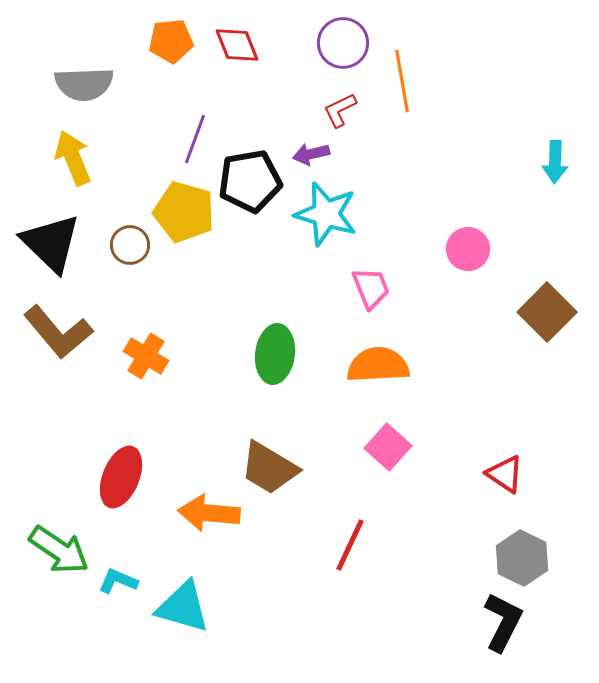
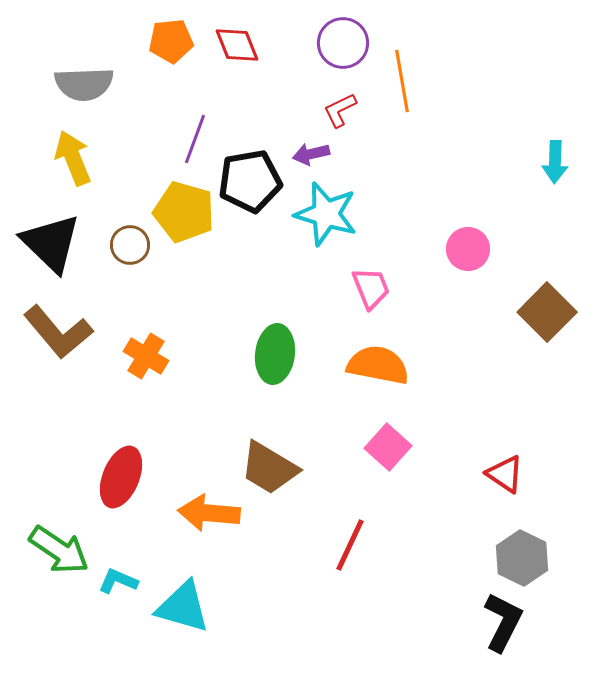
orange semicircle: rotated 14 degrees clockwise
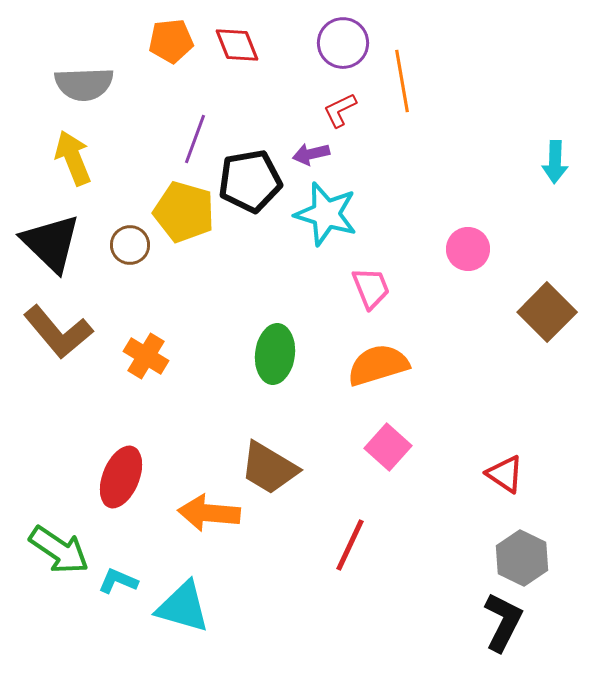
orange semicircle: rotated 28 degrees counterclockwise
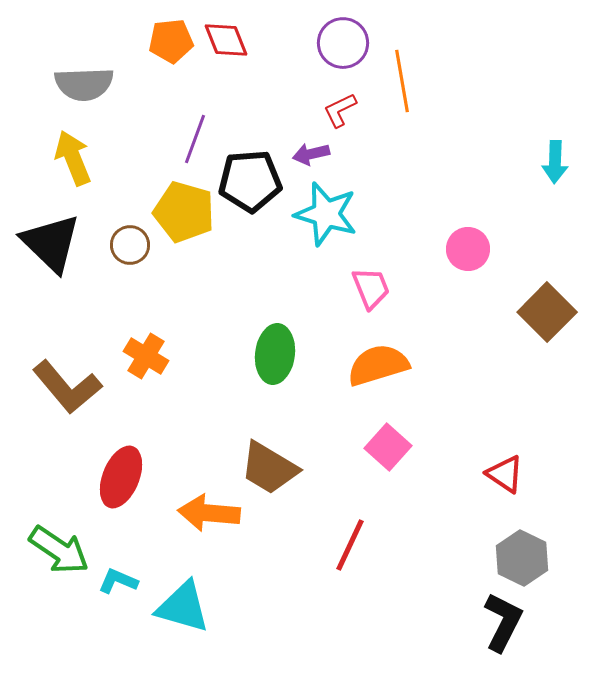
red diamond: moved 11 px left, 5 px up
black pentagon: rotated 6 degrees clockwise
brown L-shape: moved 9 px right, 55 px down
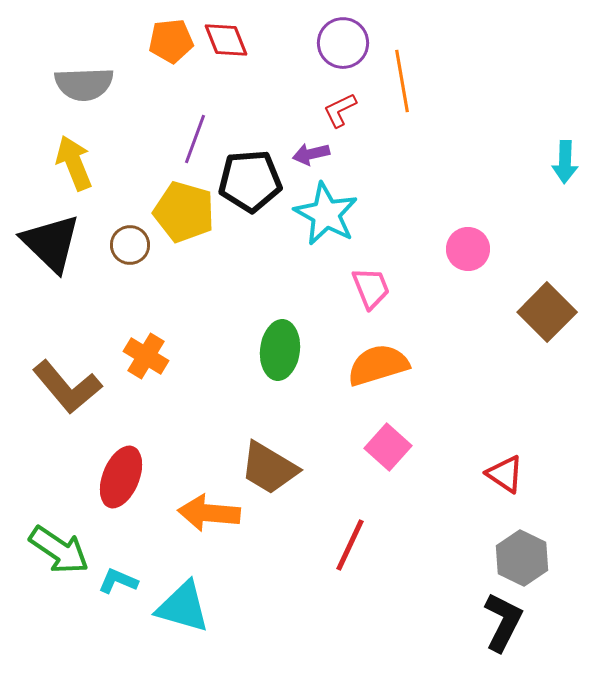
yellow arrow: moved 1 px right, 5 px down
cyan arrow: moved 10 px right
cyan star: rotated 12 degrees clockwise
green ellipse: moved 5 px right, 4 px up
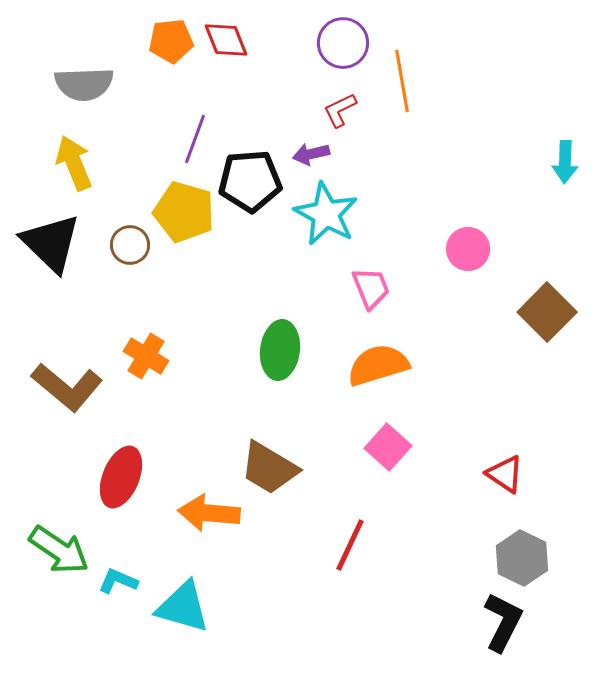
brown L-shape: rotated 10 degrees counterclockwise
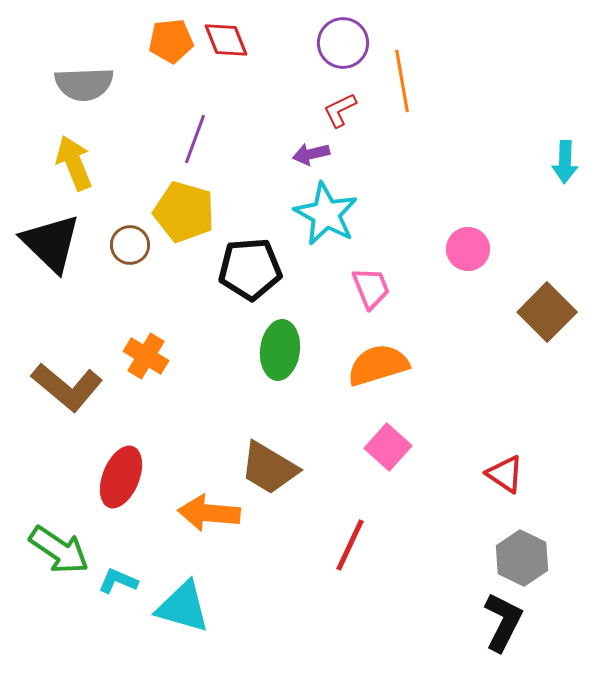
black pentagon: moved 88 px down
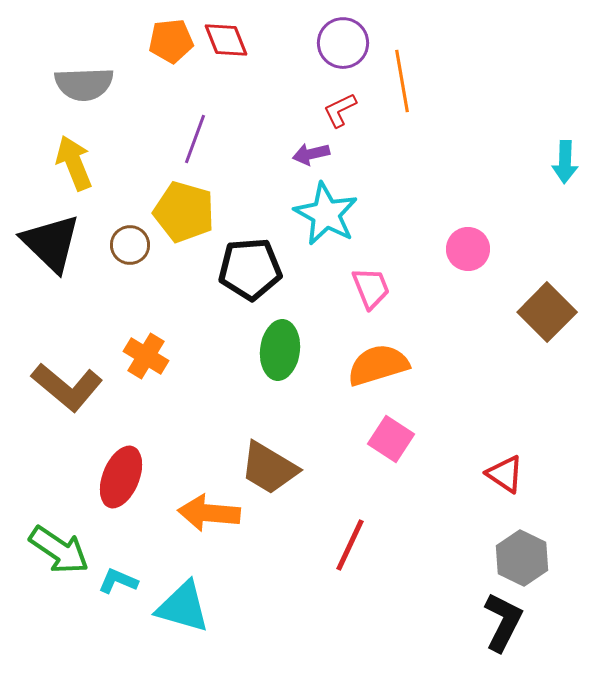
pink square: moved 3 px right, 8 px up; rotated 9 degrees counterclockwise
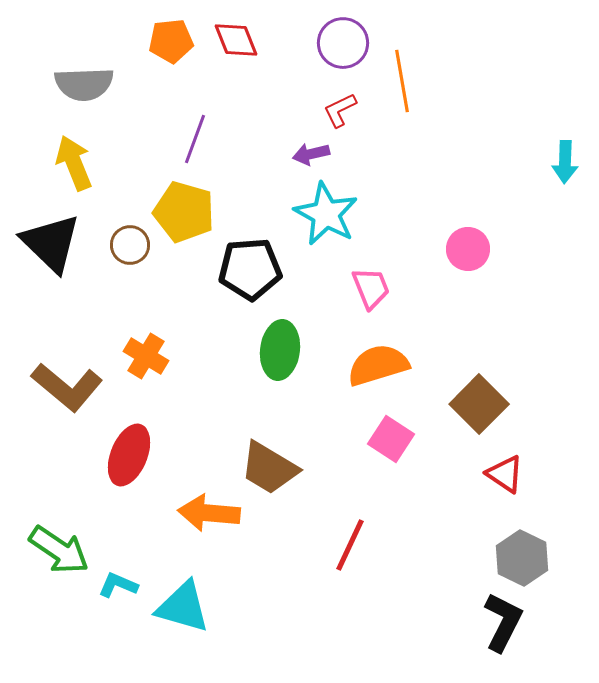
red diamond: moved 10 px right
brown square: moved 68 px left, 92 px down
red ellipse: moved 8 px right, 22 px up
cyan L-shape: moved 4 px down
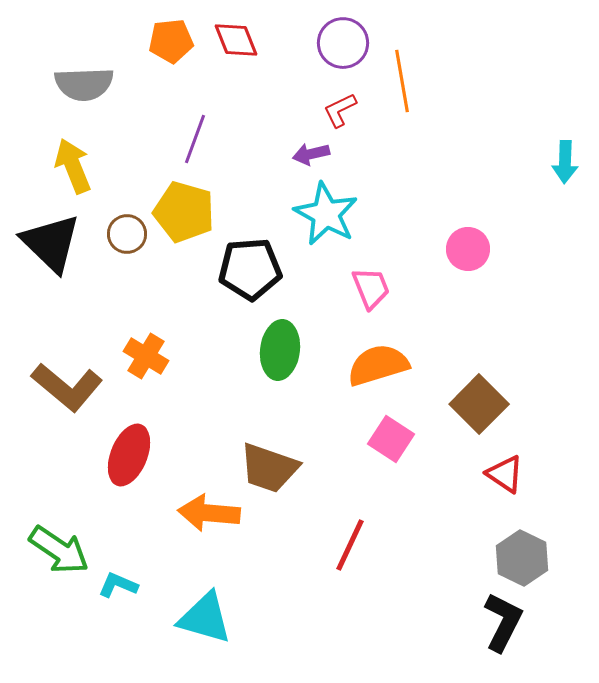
yellow arrow: moved 1 px left, 3 px down
brown circle: moved 3 px left, 11 px up
brown trapezoid: rotated 12 degrees counterclockwise
cyan triangle: moved 22 px right, 11 px down
